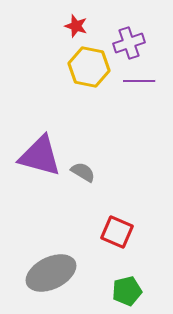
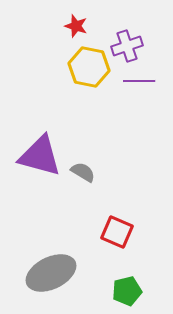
purple cross: moved 2 px left, 3 px down
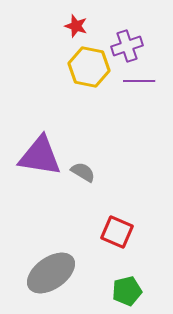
purple triangle: rotated 6 degrees counterclockwise
gray ellipse: rotated 9 degrees counterclockwise
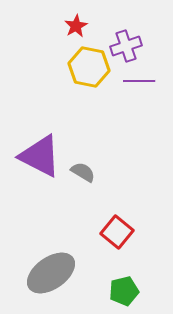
red star: rotated 25 degrees clockwise
purple cross: moved 1 px left
purple triangle: rotated 18 degrees clockwise
red square: rotated 16 degrees clockwise
green pentagon: moved 3 px left
